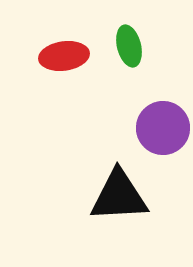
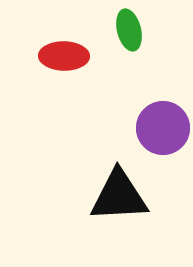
green ellipse: moved 16 px up
red ellipse: rotated 9 degrees clockwise
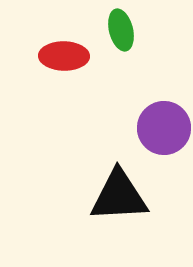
green ellipse: moved 8 px left
purple circle: moved 1 px right
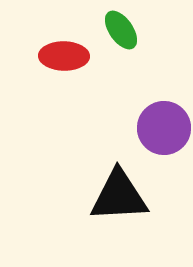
green ellipse: rotated 21 degrees counterclockwise
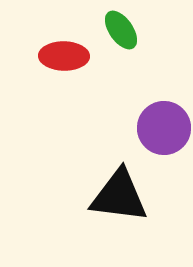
black triangle: rotated 10 degrees clockwise
